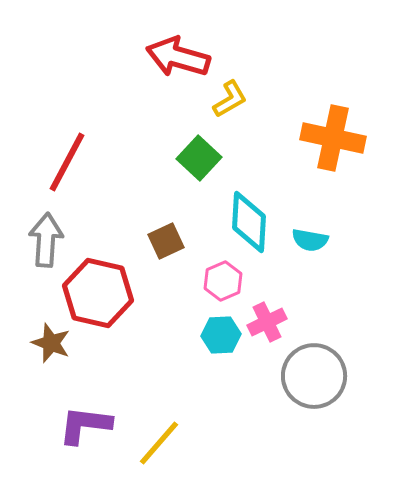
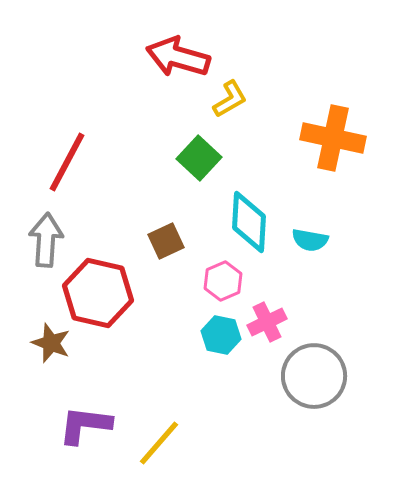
cyan hexagon: rotated 15 degrees clockwise
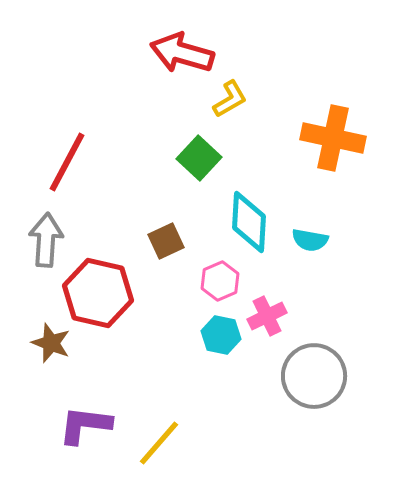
red arrow: moved 4 px right, 4 px up
pink hexagon: moved 3 px left
pink cross: moved 6 px up
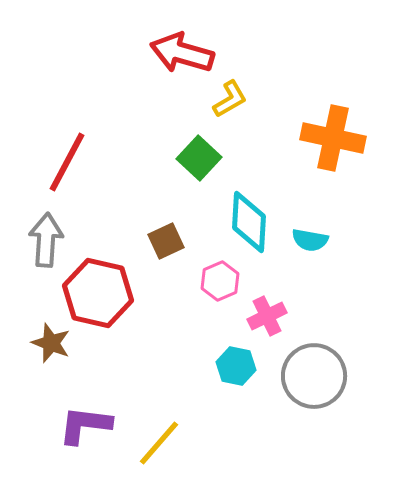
cyan hexagon: moved 15 px right, 31 px down
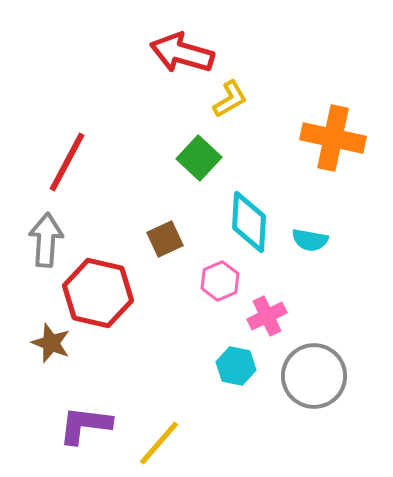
brown square: moved 1 px left, 2 px up
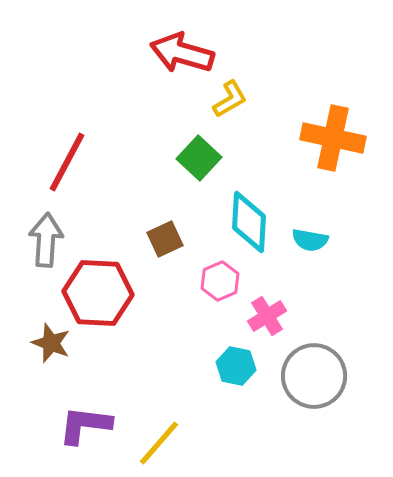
red hexagon: rotated 10 degrees counterclockwise
pink cross: rotated 6 degrees counterclockwise
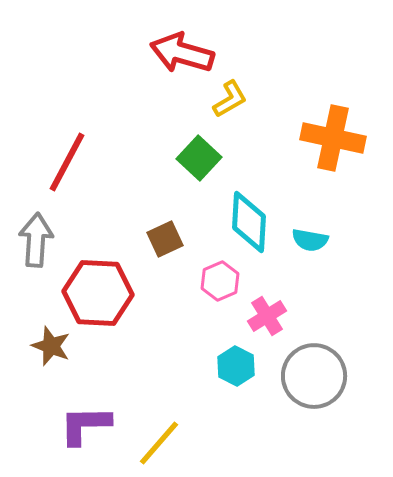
gray arrow: moved 10 px left
brown star: moved 3 px down
cyan hexagon: rotated 15 degrees clockwise
purple L-shape: rotated 8 degrees counterclockwise
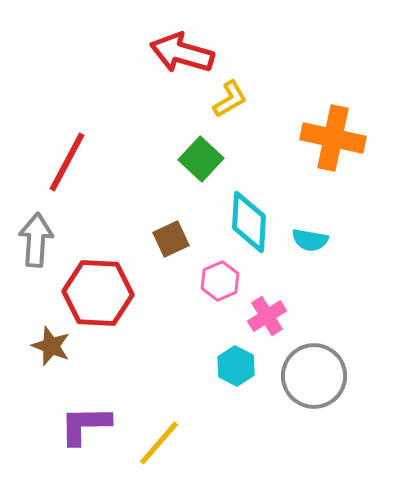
green square: moved 2 px right, 1 px down
brown square: moved 6 px right
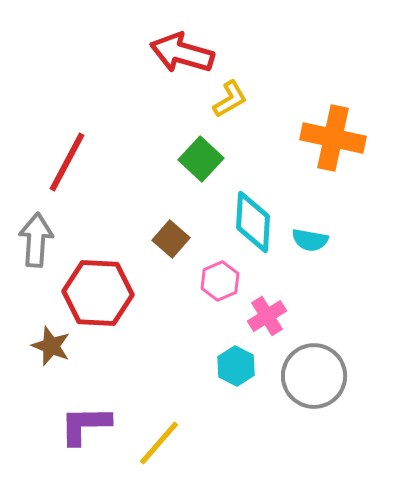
cyan diamond: moved 4 px right
brown square: rotated 24 degrees counterclockwise
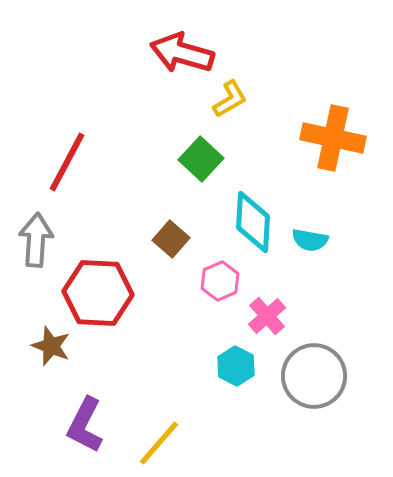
pink cross: rotated 9 degrees counterclockwise
purple L-shape: rotated 62 degrees counterclockwise
